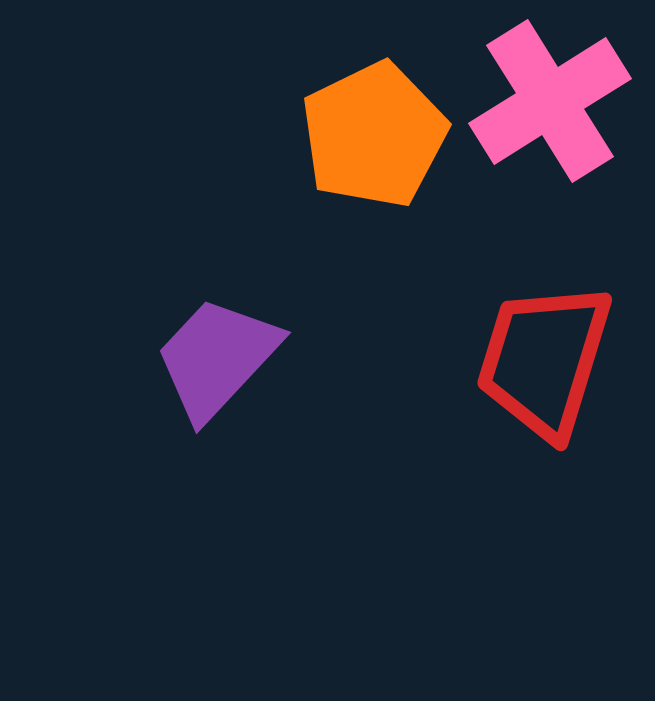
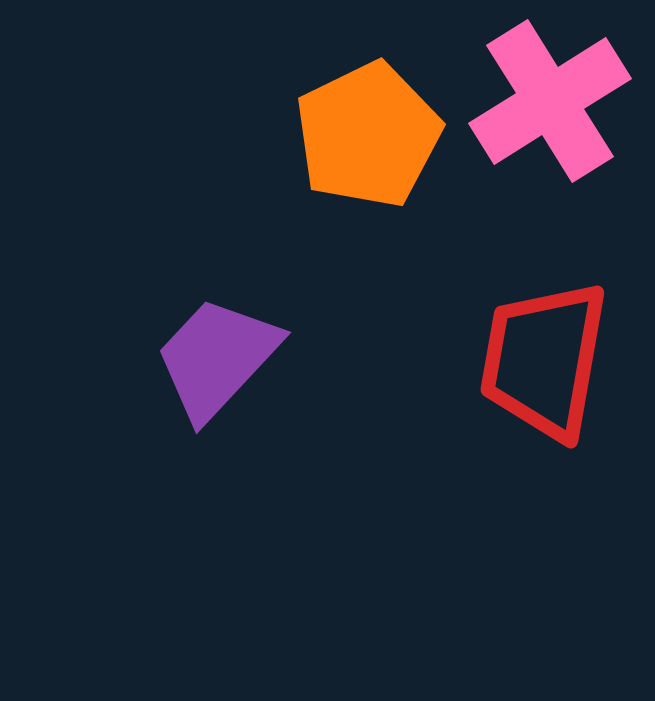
orange pentagon: moved 6 px left
red trapezoid: rotated 7 degrees counterclockwise
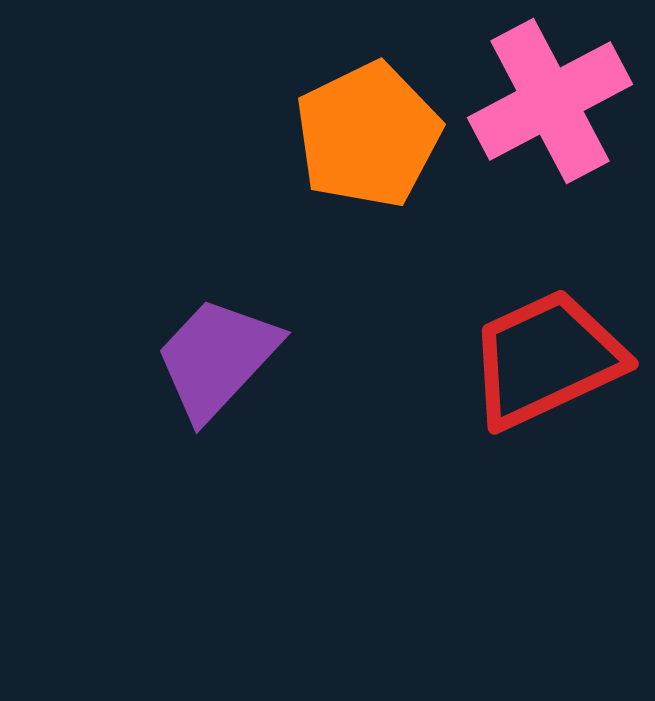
pink cross: rotated 4 degrees clockwise
red trapezoid: moved 2 px right, 1 px up; rotated 55 degrees clockwise
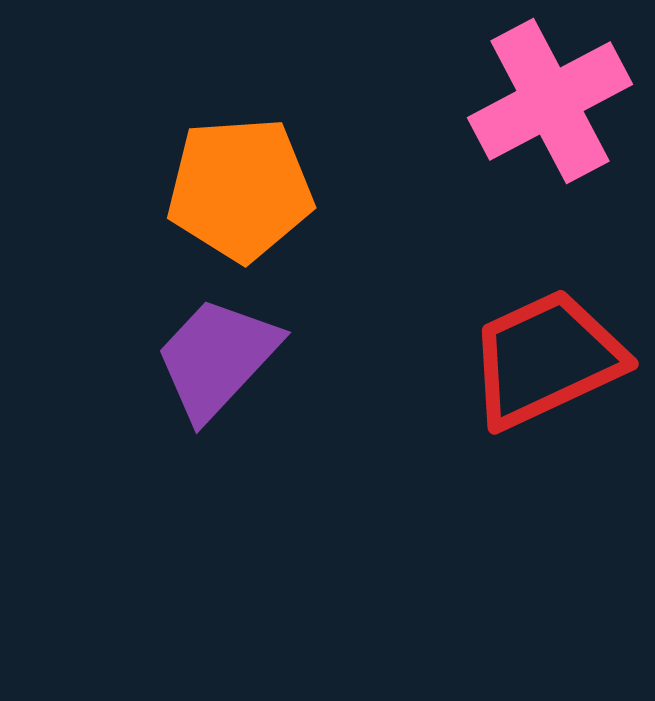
orange pentagon: moved 128 px left, 54 px down; rotated 22 degrees clockwise
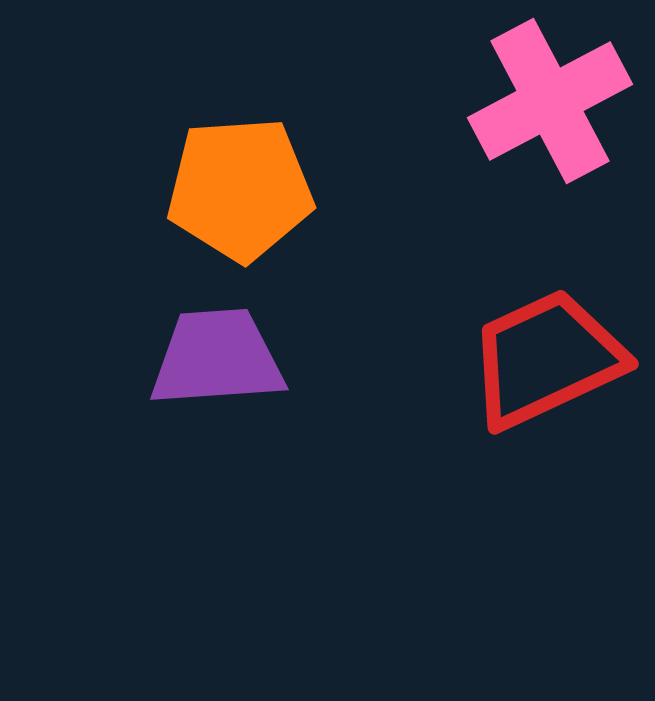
purple trapezoid: rotated 43 degrees clockwise
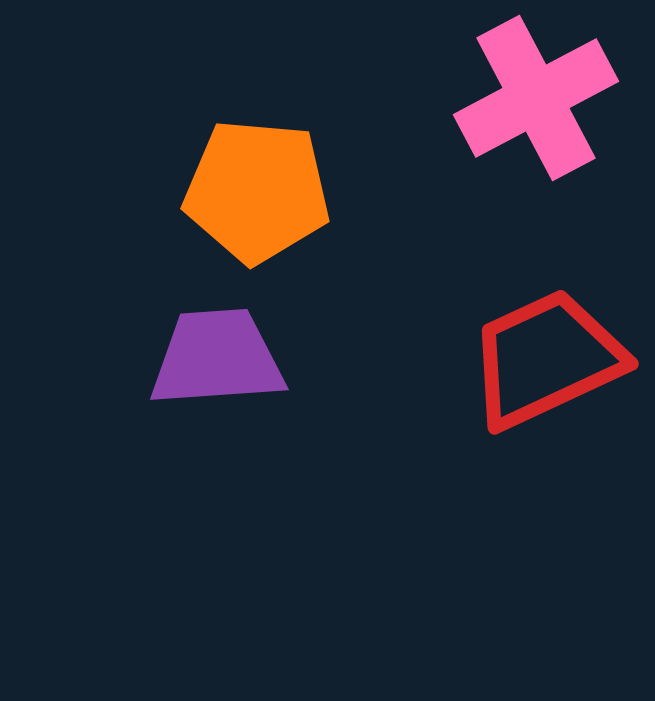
pink cross: moved 14 px left, 3 px up
orange pentagon: moved 17 px right, 2 px down; rotated 9 degrees clockwise
